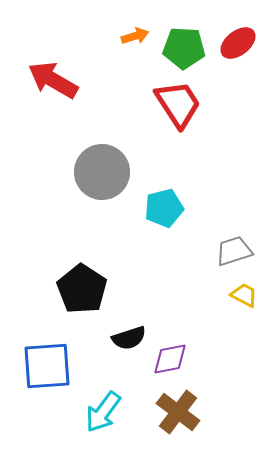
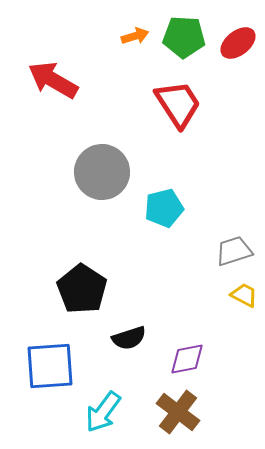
green pentagon: moved 11 px up
purple diamond: moved 17 px right
blue square: moved 3 px right
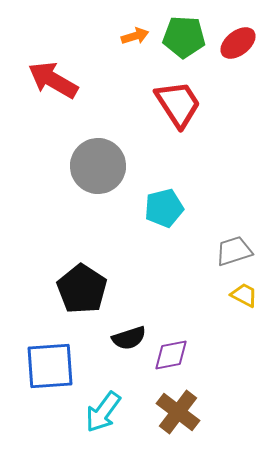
gray circle: moved 4 px left, 6 px up
purple diamond: moved 16 px left, 4 px up
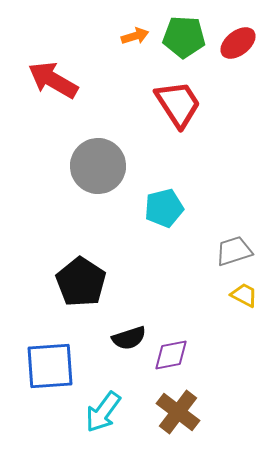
black pentagon: moved 1 px left, 7 px up
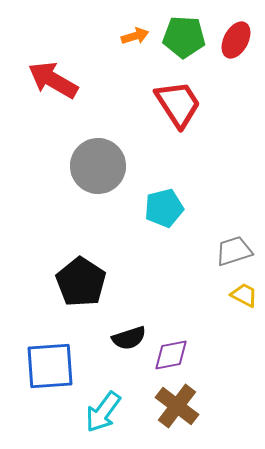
red ellipse: moved 2 px left, 3 px up; rotated 24 degrees counterclockwise
brown cross: moved 1 px left, 6 px up
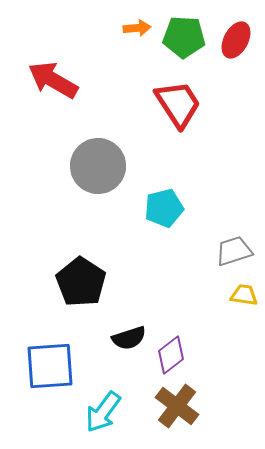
orange arrow: moved 2 px right, 8 px up; rotated 12 degrees clockwise
yellow trapezoid: rotated 20 degrees counterclockwise
purple diamond: rotated 27 degrees counterclockwise
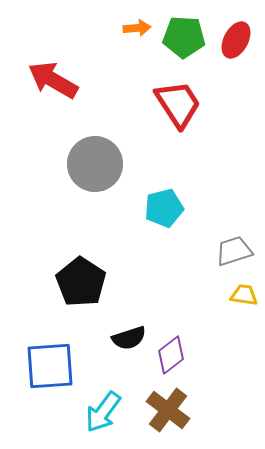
gray circle: moved 3 px left, 2 px up
brown cross: moved 9 px left, 4 px down
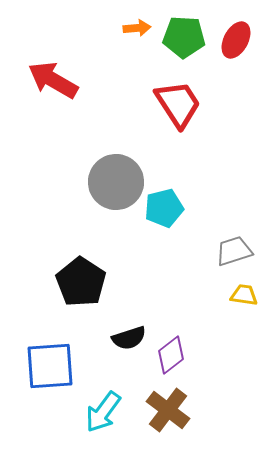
gray circle: moved 21 px right, 18 px down
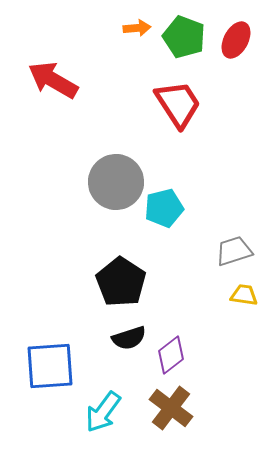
green pentagon: rotated 18 degrees clockwise
black pentagon: moved 40 px right
brown cross: moved 3 px right, 2 px up
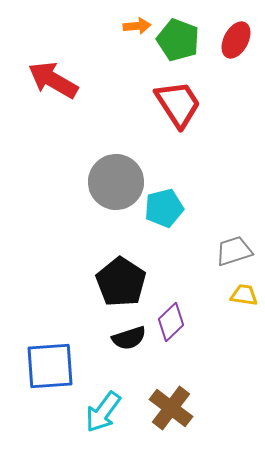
orange arrow: moved 2 px up
green pentagon: moved 6 px left, 3 px down
purple diamond: moved 33 px up; rotated 6 degrees counterclockwise
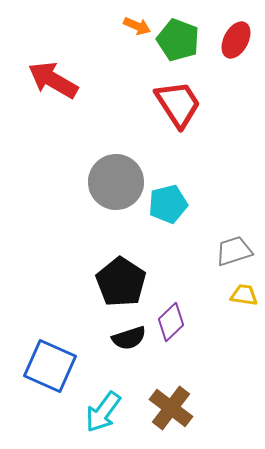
orange arrow: rotated 28 degrees clockwise
cyan pentagon: moved 4 px right, 4 px up
blue square: rotated 28 degrees clockwise
